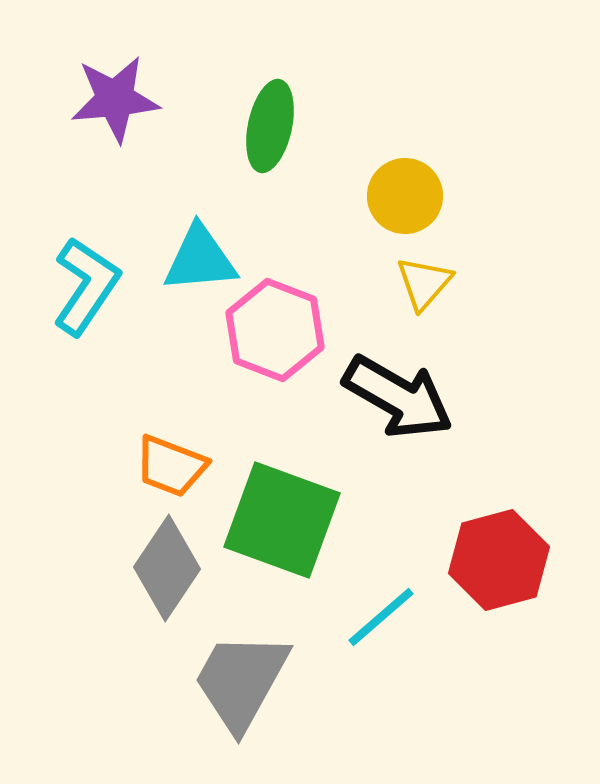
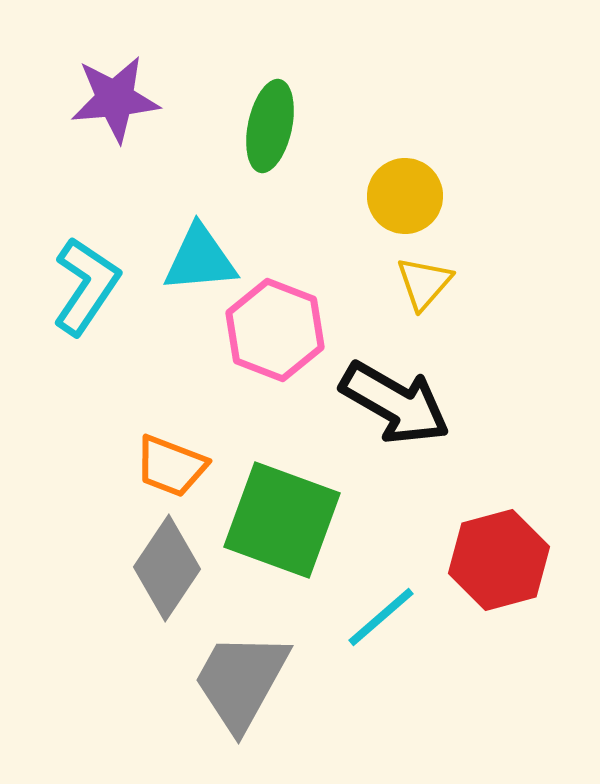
black arrow: moved 3 px left, 6 px down
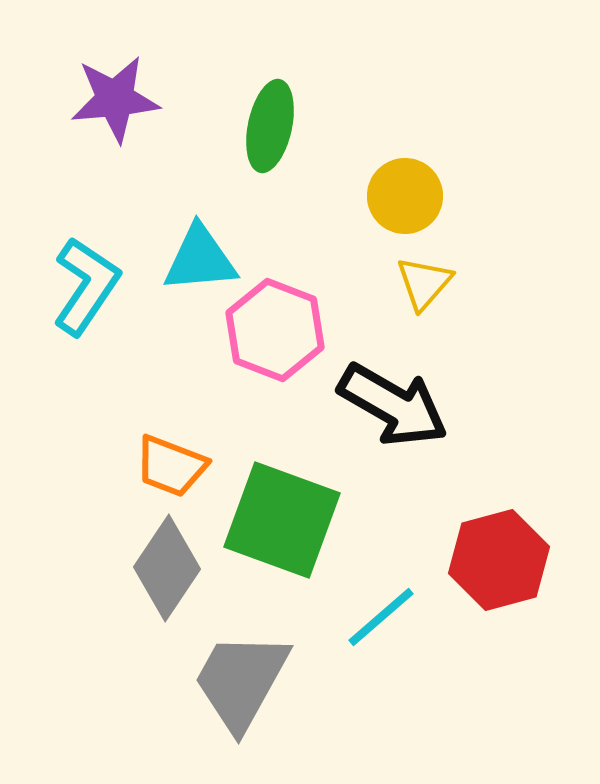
black arrow: moved 2 px left, 2 px down
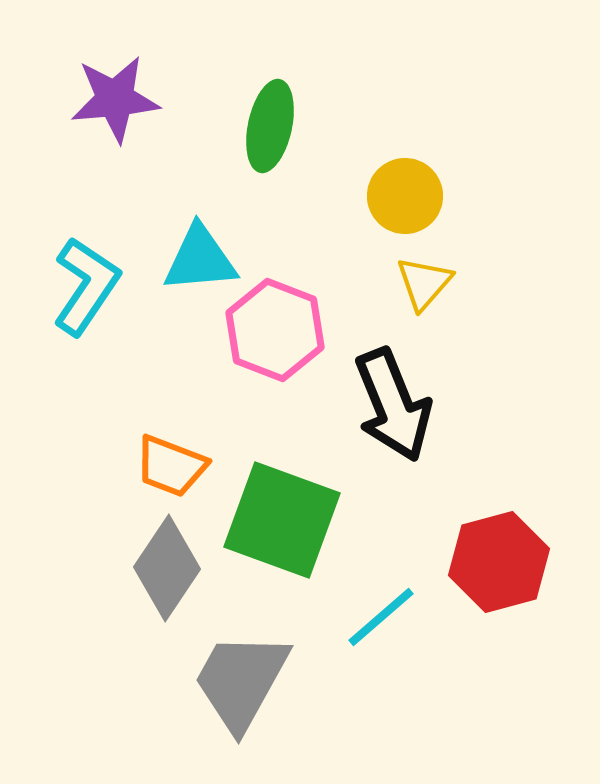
black arrow: rotated 38 degrees clockwise
red hexagon: moved 2 px down
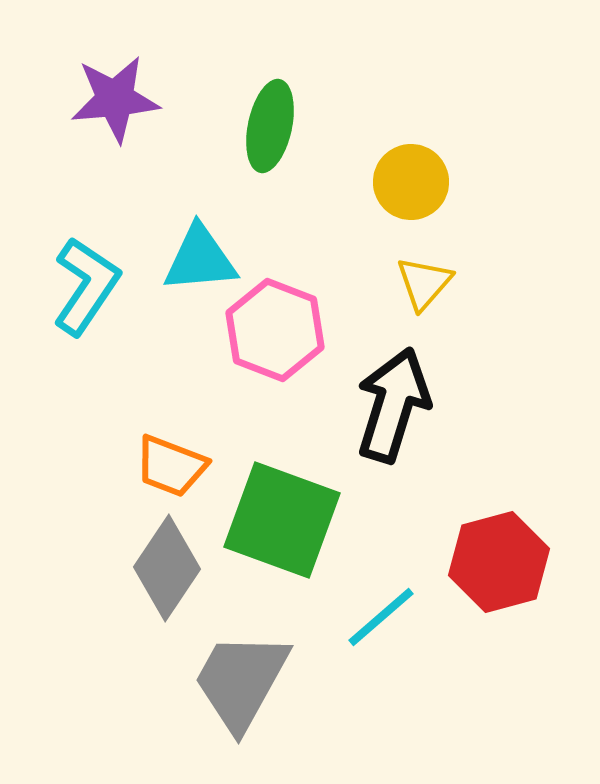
yellow circle: moved 6 px right, 14 px up
black arrow: rotated 141 degrees counterclockwise
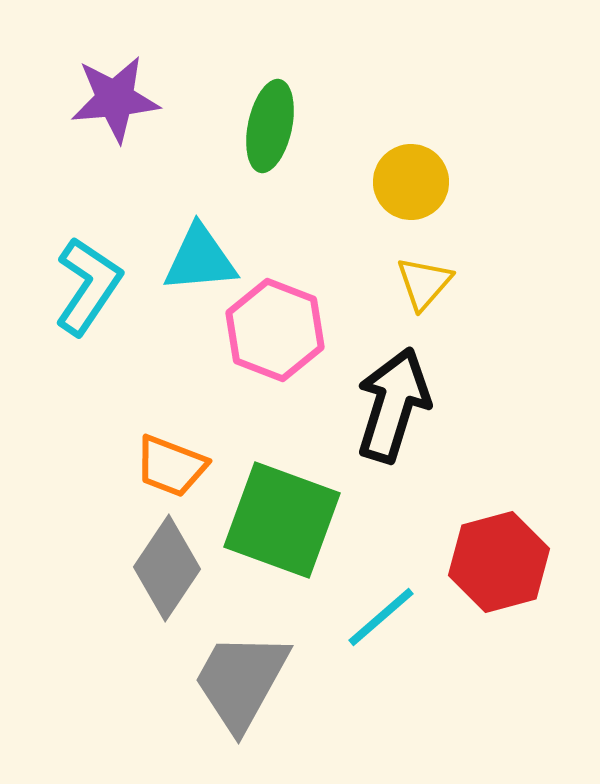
cyan L-shape: moved 2 px right
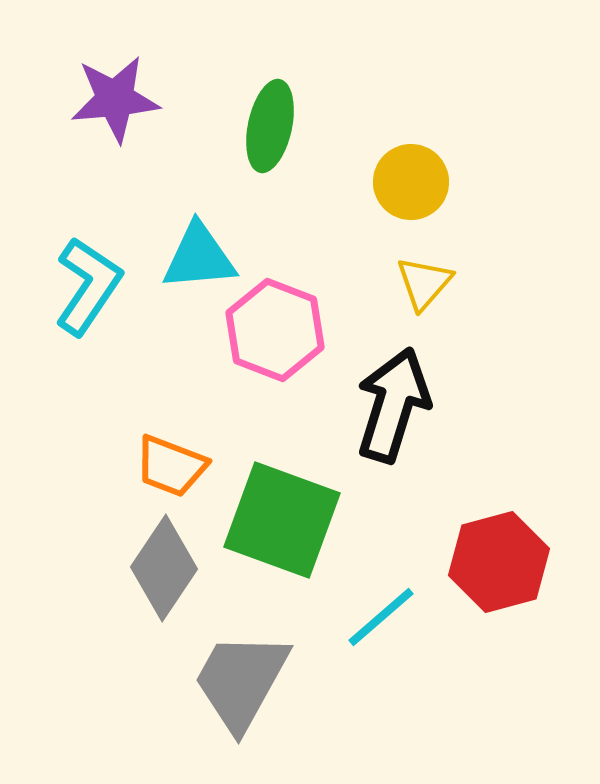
cyan triangle: moved 1 px left, 2 px up
gray diamond: moved 3 px left
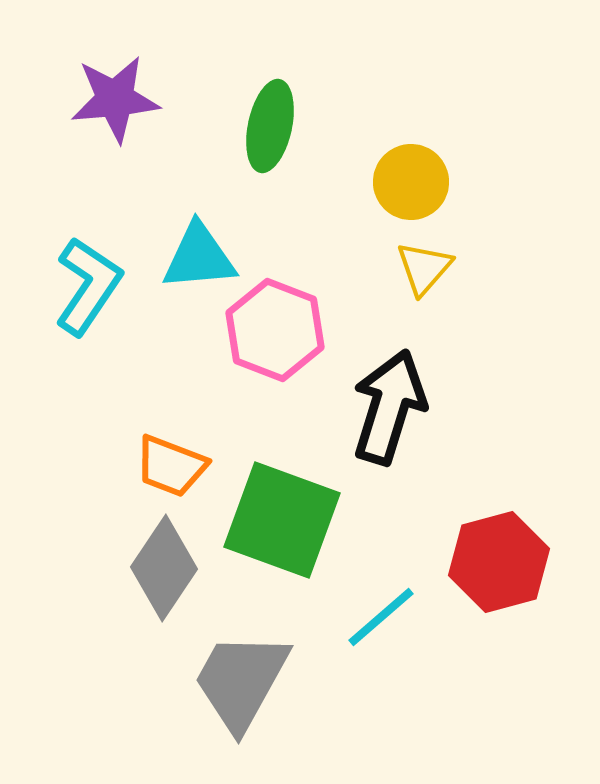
yellow triangle: moved 15 px up
black arrow: moved 4 px left, 2 px down
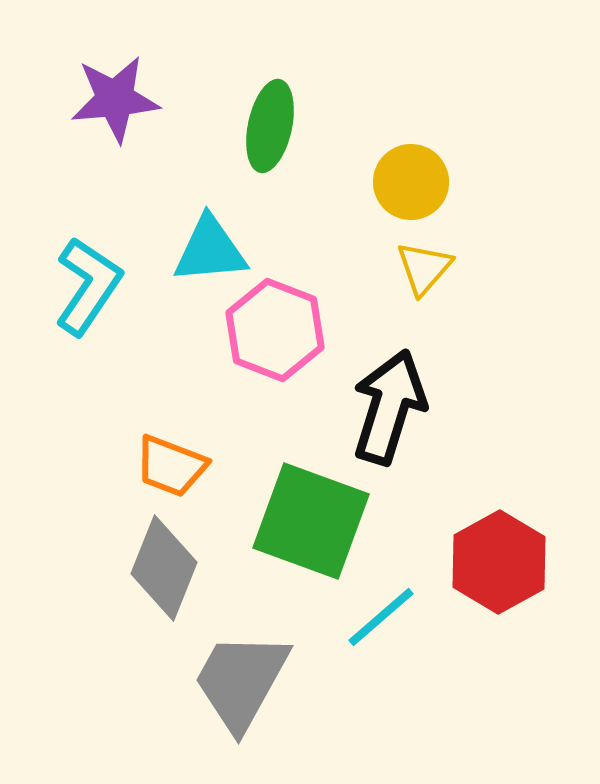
cyan triangle: moved 11 px right, 7 px up
green square: moved 29 px right, 1 px down
red hexagon: rotated 14 degrees counterclockwise
gray diamond: rotated 12 degrees counterclockwise
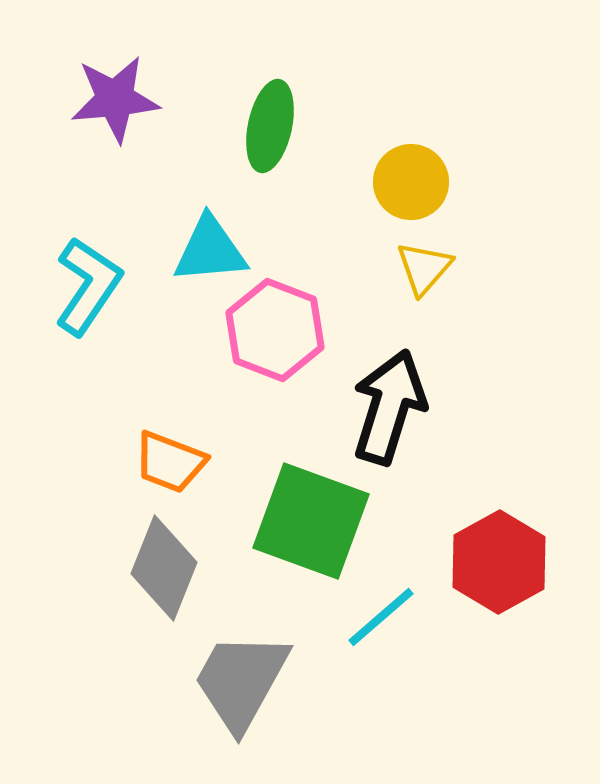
orange trapezoid: moved 1 px left, 4 px up
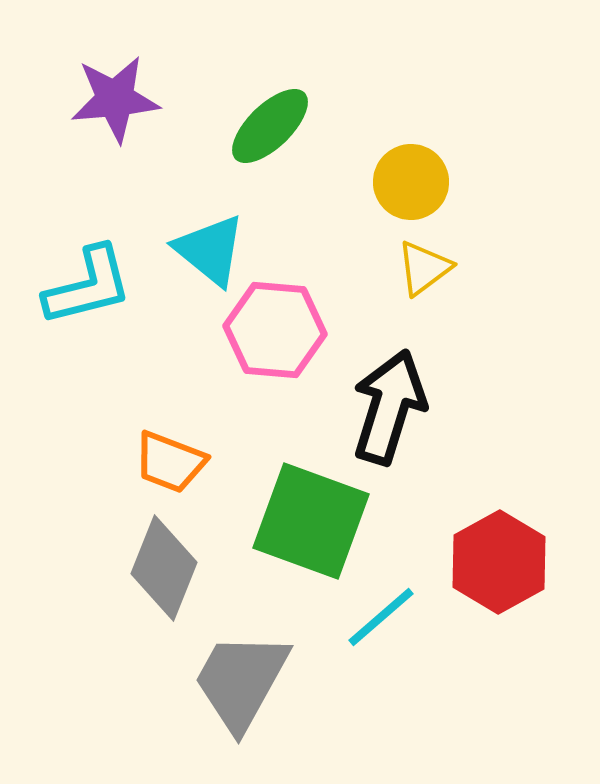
green ellipse: rotated 34 degrees clockwise
cyan triangle: rotated 44 degrees clockwise
yellow triangle: rotated 12 degrees clockwise
cyan L-shape: rotated 42 degrees clockwise
pink hexagon: rotated 16 degrees counterclockwise
